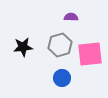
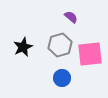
purple semicircle: rotated 40 degrees clockwise
black star: rotated 18 degrees counterclockwise
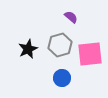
black star: moved 5 px right, 2 px down
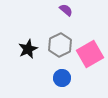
purple semicircle: moved 5 px left, 7 px up
gray hexagon: rotated 10 degrees counterclockwise
pink square: rotated 24 degrees counterclockwise
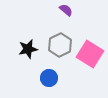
black star: rotated 12 degrees clockwise
pink square: rotated 28 degrees counterclockwise
blue circle: moved 13 px left
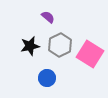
purple semicircle: moved 18 px left, 7 px down
black star: moved 2 px right, 3 px up
blue circle: moved 2 px left
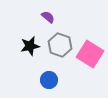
gray hexagon: rotated 15 degrees counterclockwise
blue circle: moved 2 px right, 2 px down
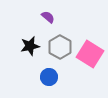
gray hexagon: moved 2 px down; rotated 10 degrees clockwise
blue circle: moved 3 px up
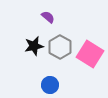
black star: moved 4 px right
blue circle: moved 1 px right, 8 px down
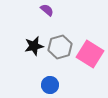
purple semicircle: moved 1 px left, 7 px up
gray hexagon: rotated 15 degrees clockwise
